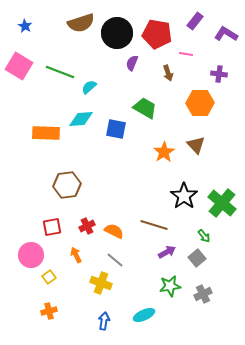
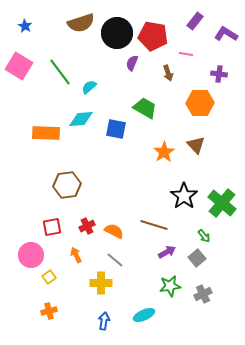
red pentagon: moved 4 px left, 2 px down
green line: rotated 32 degrees clockwise
yellow cross: rotated 20 degrees counterclockwise
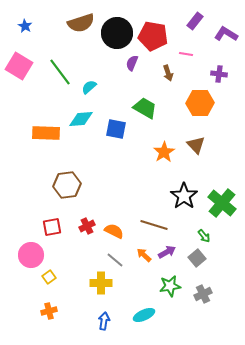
orange arrow: moved 68 px right; rotated 21 degrees counterclockwise
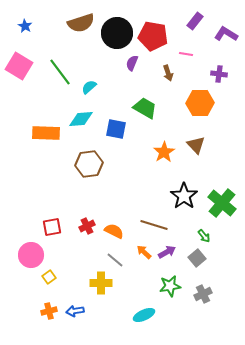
brown hexagon: moved 22 px right, 21 px up
orange arrow: moved 3 px up
blue arrow: moved 29 px left, 10 px up; rotated 108 degrees counterclockwise
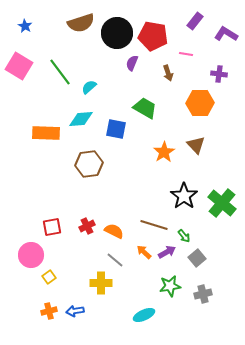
green arrow: moved 20 px left
gray cross: rotated 12 degrees clockwise
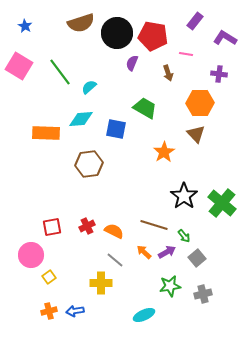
purple L-shape: moved 1 px left, 4 px down
brown triangle: moved 11 px up
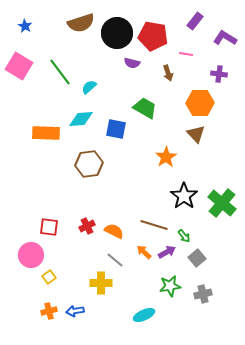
purple semicircle: rotated 98 degrees counterclockwise
orange star: moved 2 px right, 5 px down
red square: moved 3 px left; rotated 18 degrees clockwise
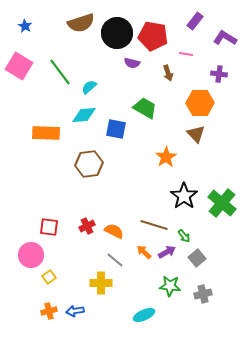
cyan diamond: moved 3 px right, 4 px up
green star: rotated 15 degrees clockwise
